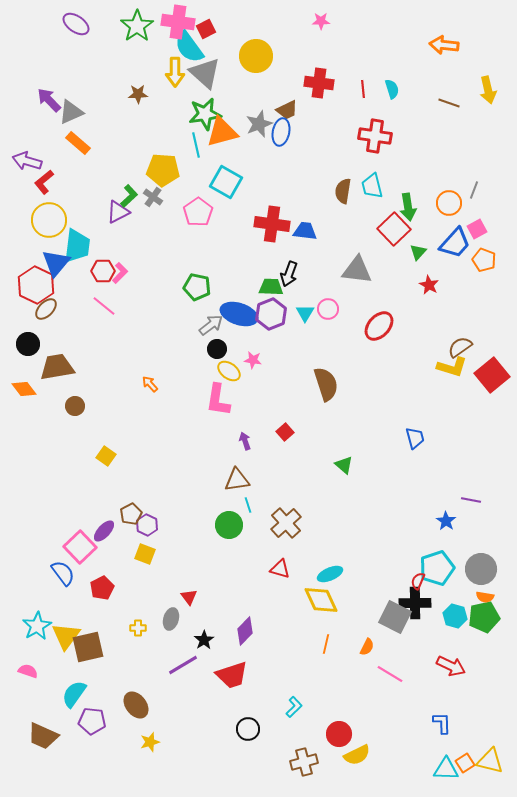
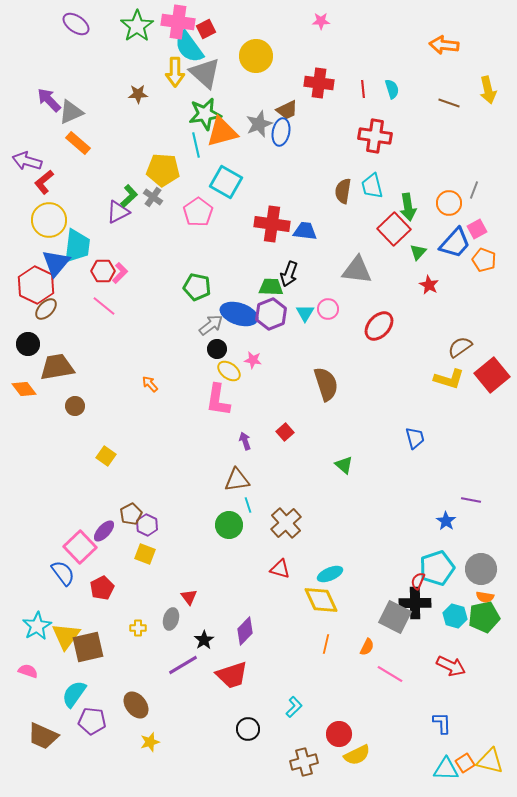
yellow L-shape at (452, 367): moved 3 px left, 12 px down
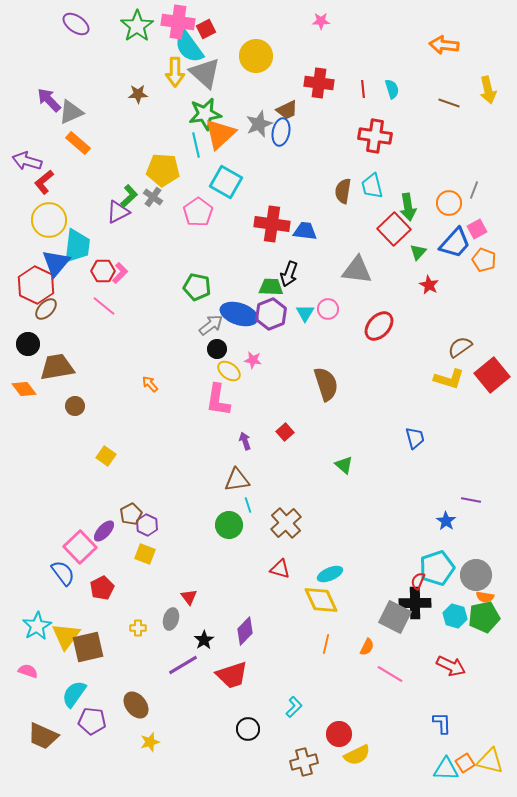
orange triangle at (222, 132): moved 2 px left, 2 px down; rotated 28 degrees counterclockwise
gray circle at (481, 569): moved 5 px left, 6 px down
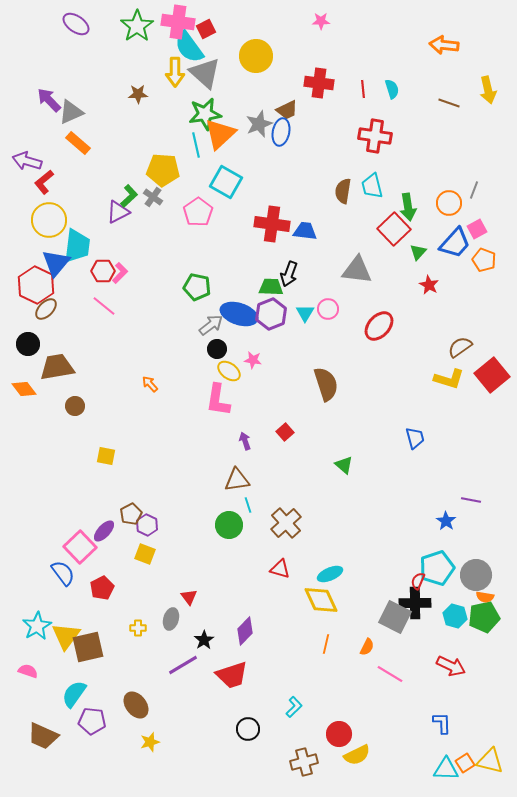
yellow square at (106, 456): rotated 24 degrees counterclockwise
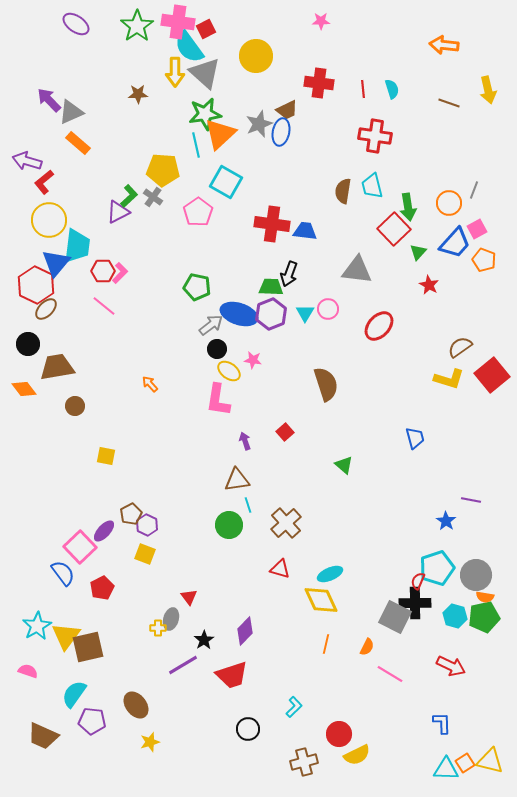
yellow cross at (138, 628): moved 20 px right
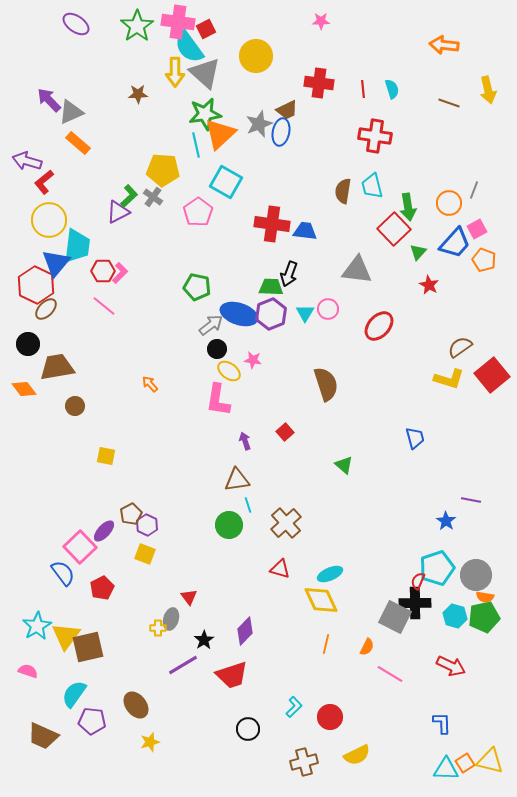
red circle at (339, 734): moved 9 px left, 17 px up
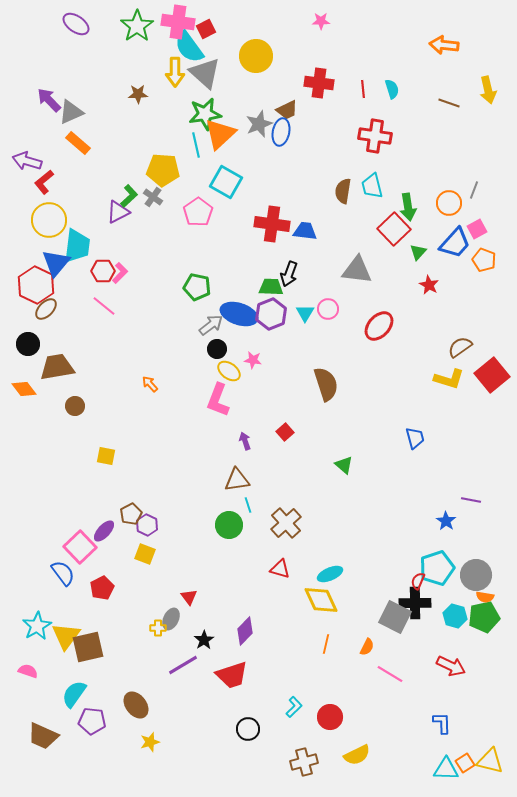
pink L-shape at (218, 400): rotated 12 degrees clockwise
gray ellipse at (171, 619): rotated 10 degrees clockwise
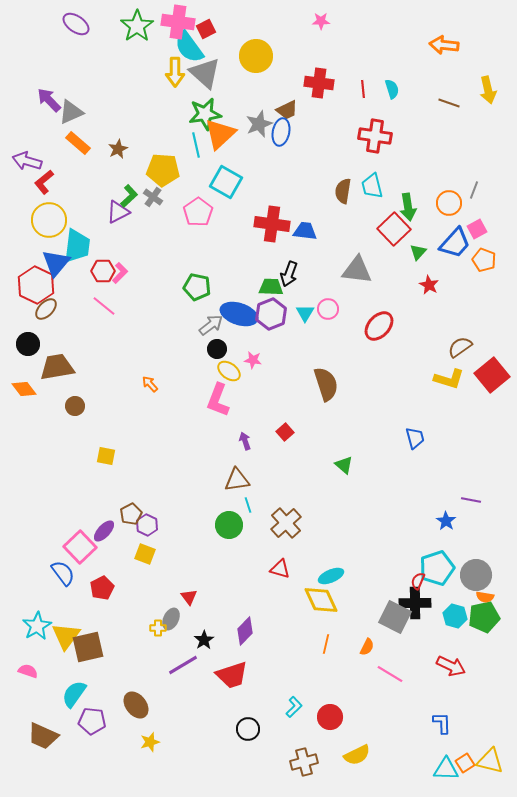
brown star at (138, 94): moved 20 px left, 55 px down; rotated 24 degrees counterclockwise
cyan ellipse at (330, 574): moved 1 px right, 2 px down
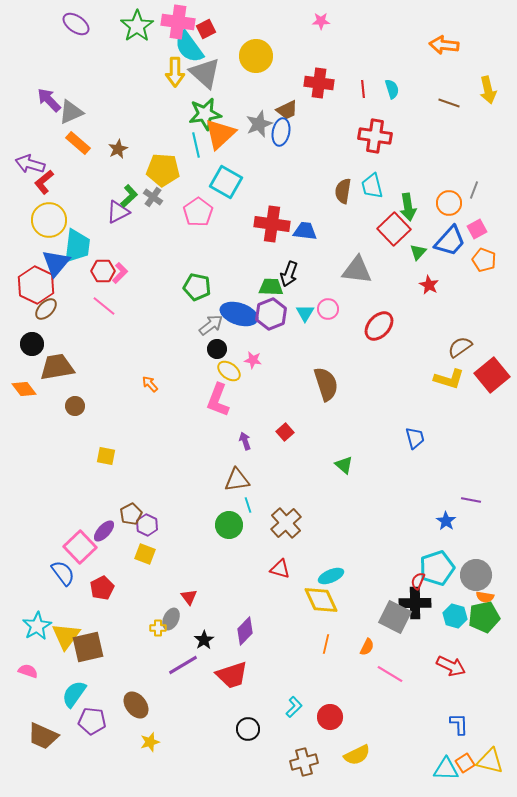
purple arrow at (27, 161): moved 3 px right, 3 px down
blue trapezoid at (455, 243): moved 5 px left, 2 px up
black circle at (28, 344): moved 4 px right
blue L-shape at (442, 723): moved 17 px right, 1 px down
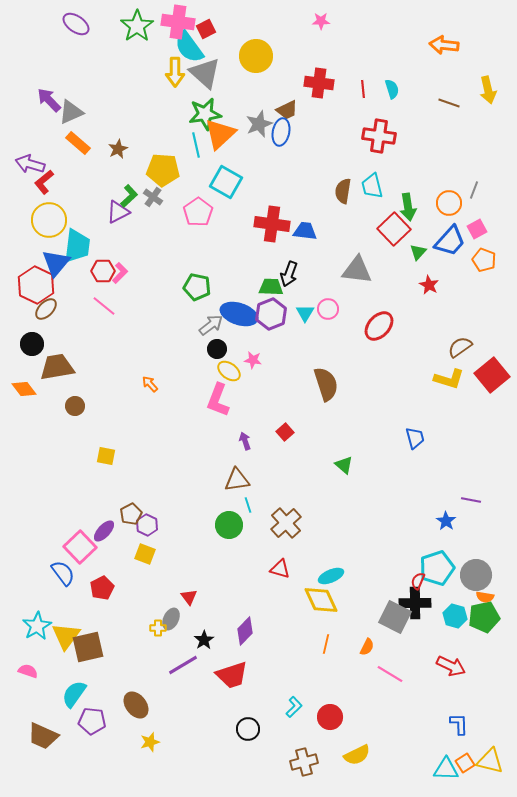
red cross at (375, 136): moved 4 px right
